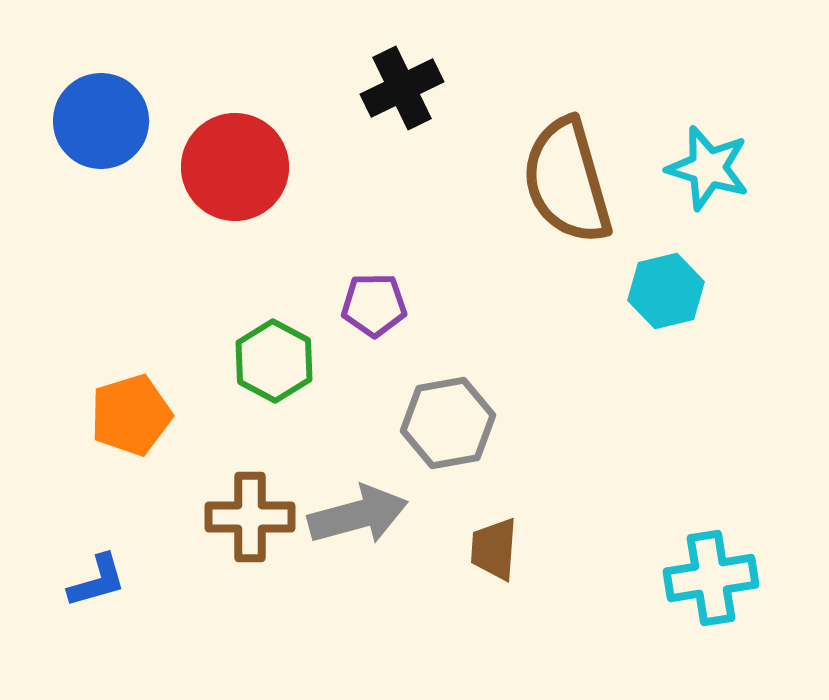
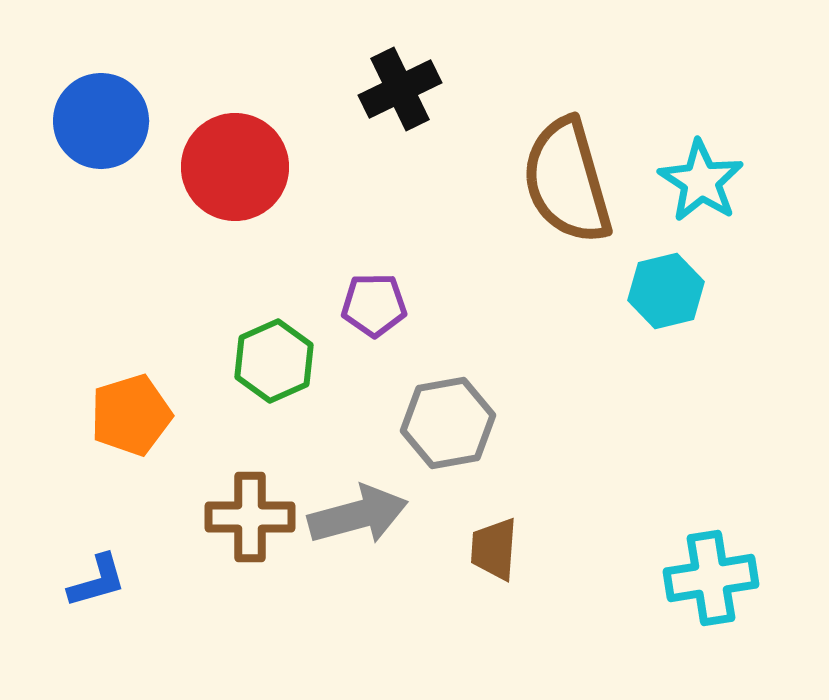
black cross: moved 2 px left, 1 px down
cyan star: moved 7 px left, 13 px down; rotated 16 degrees clockwise
green hexagon: rotated 8 degrees clockwise
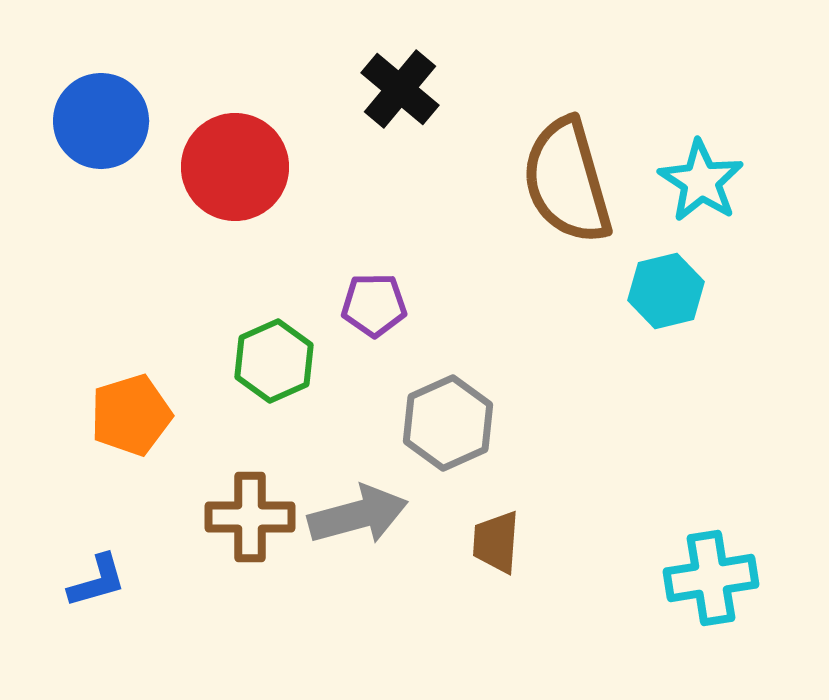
black cross: rotated 24 degrees counterclockwise
gray hexagon: rotated 14 degrees counterclockwise
brown trapezoid: moved 2 px right, 7 px up
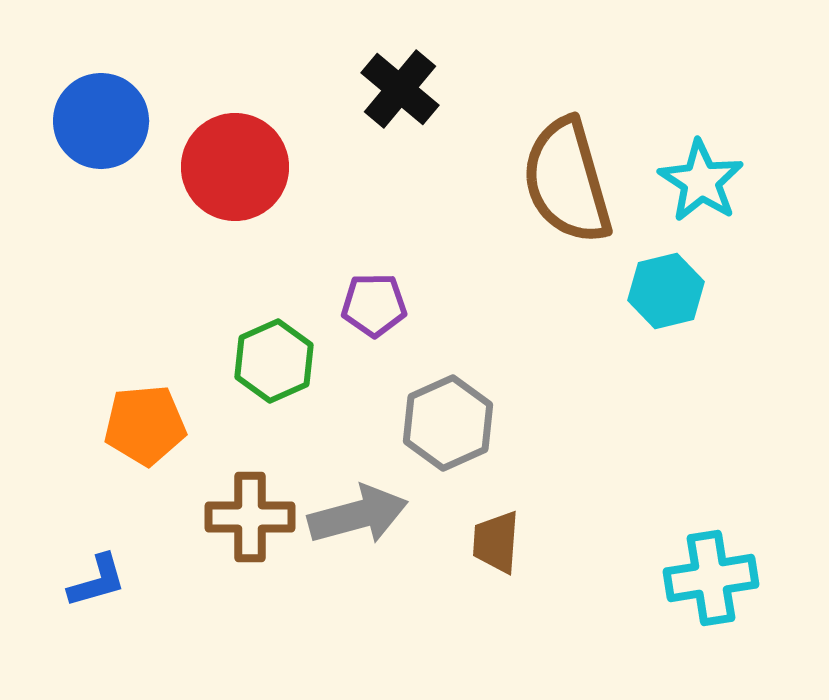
orange pentagon: moved 14 px right, 10 px down; rotated 12 degrees clockwise
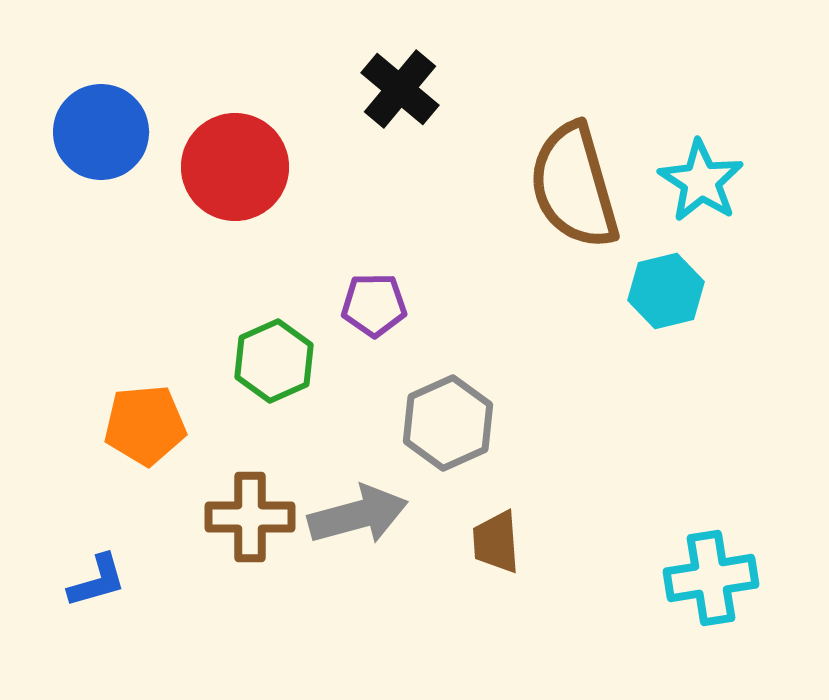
blue circle: moved 11 px down
brown semicircle: moved 7 px right, 5 px down
brown trapezoid: rotated 8 degrees counterclockwise
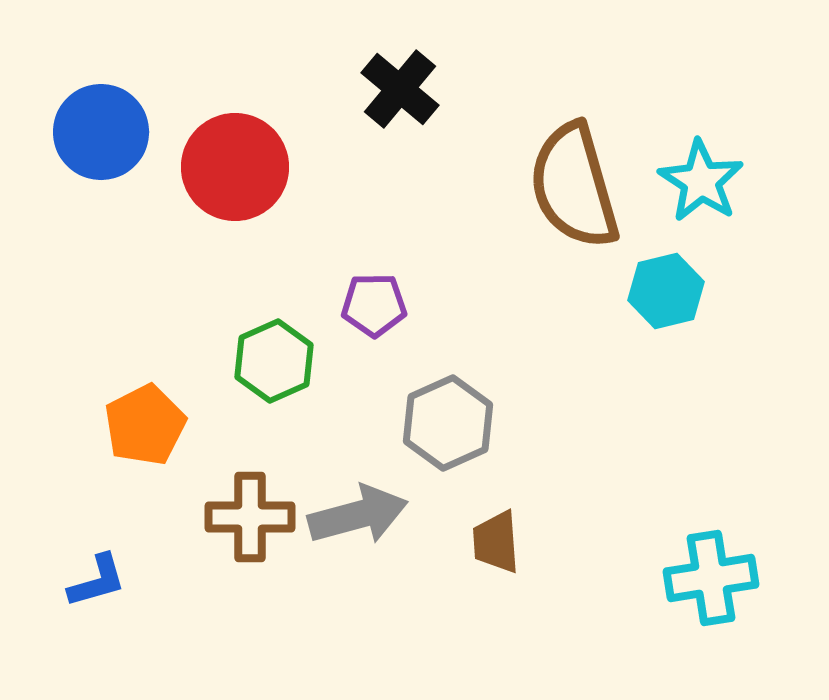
orange pentagon: rotated 22 degrees counterclockwise
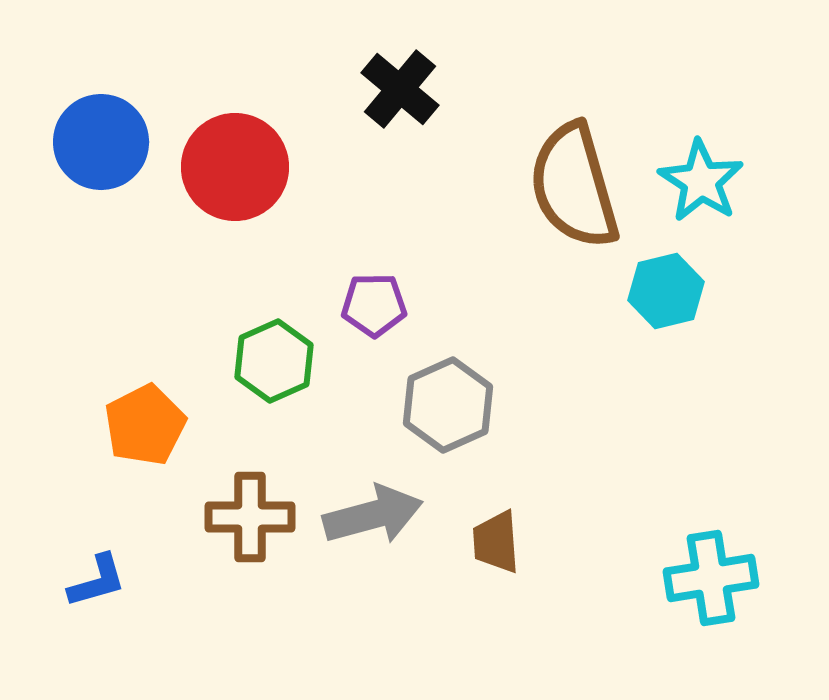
blue circle: moved 10 px down
gray hexagon: moved 18 px up
gray arrow: moved 15 px right
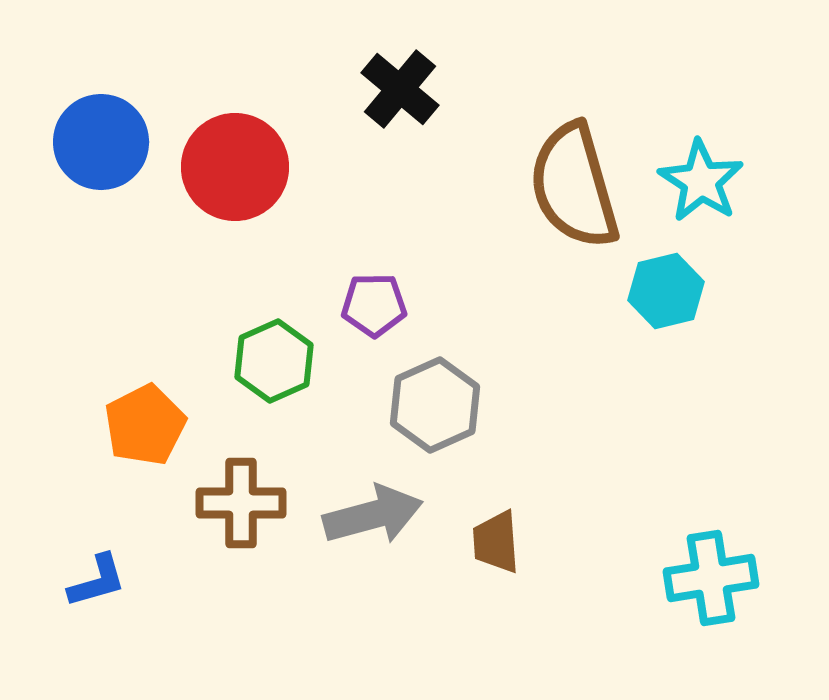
gray hexagon: moved 13 px left
brown cross: moved 9 px left, 14 px up
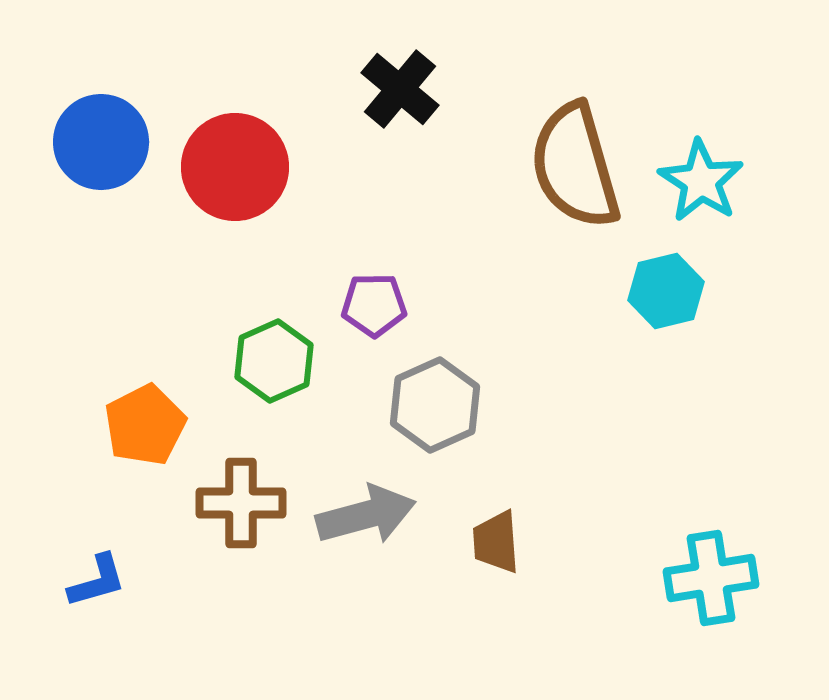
brown semicircle: moved 1 px right, 20 px up
gray arrow: moved 7 px left
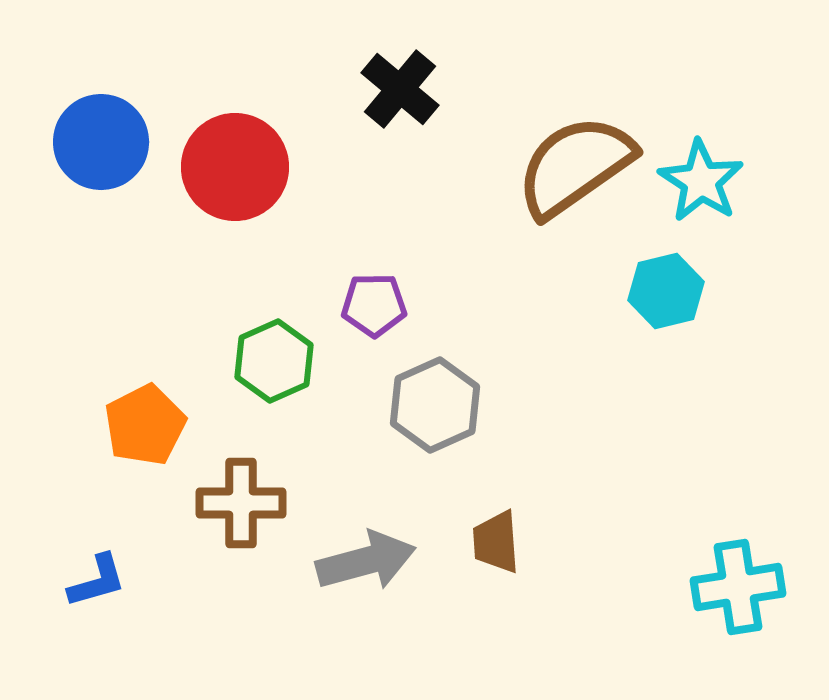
brown semicircle: rotated 71 degrees clockwise
gray arrow: moved 46 px down
cyan cross: moved 27 px right, 9 px down
